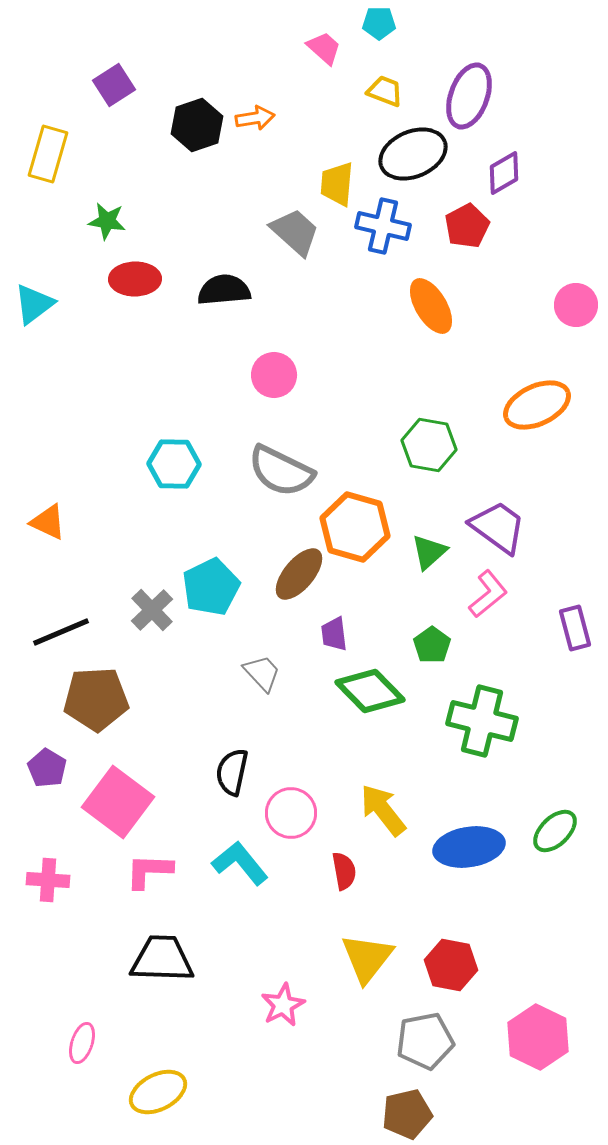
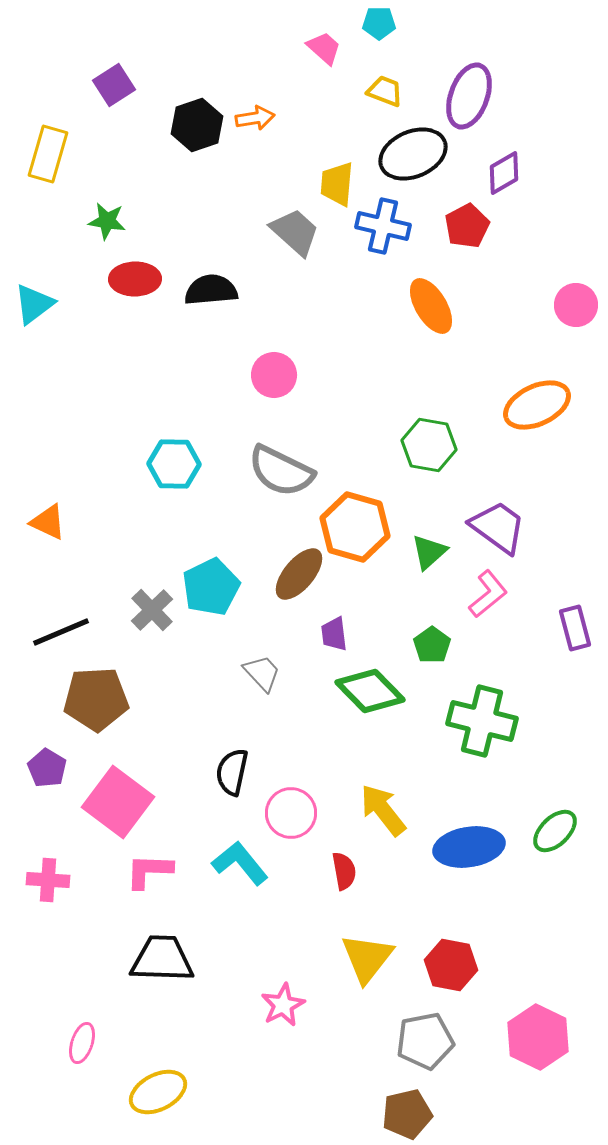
black semicircle at (224, 290): moved 13 px left
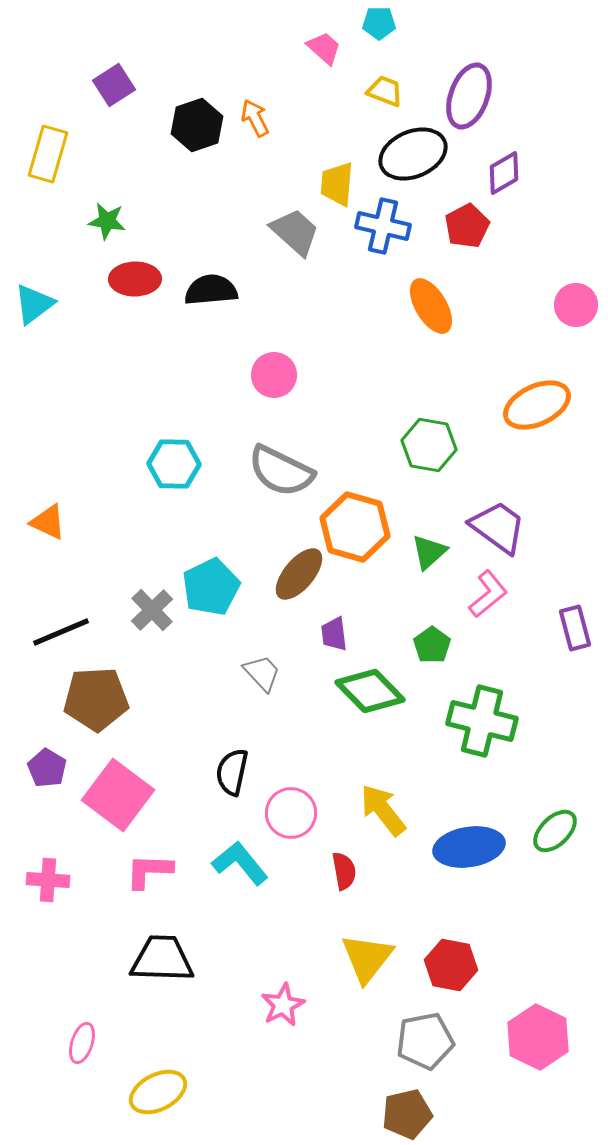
orange arrow at (255, 118): rotated 108 degrees counterclockwise
pink square at (118, 802): moved 7 px up
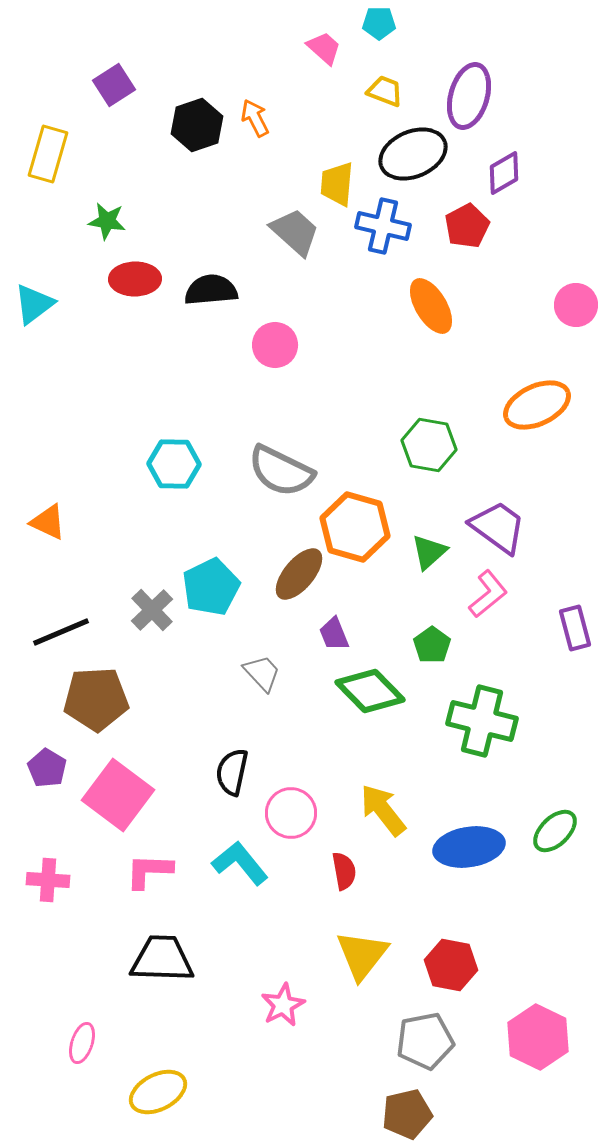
purple ellipse at (469, 96): rotated 4 degrees counterclockwise
pink circle at (274, 375): moved 1 px right, 30 px up
purple trapezoid at (334, 634): rotated 15 degrees counterclockwise
yellow triangle at (367, 958): moved 5 px left, 3 px up
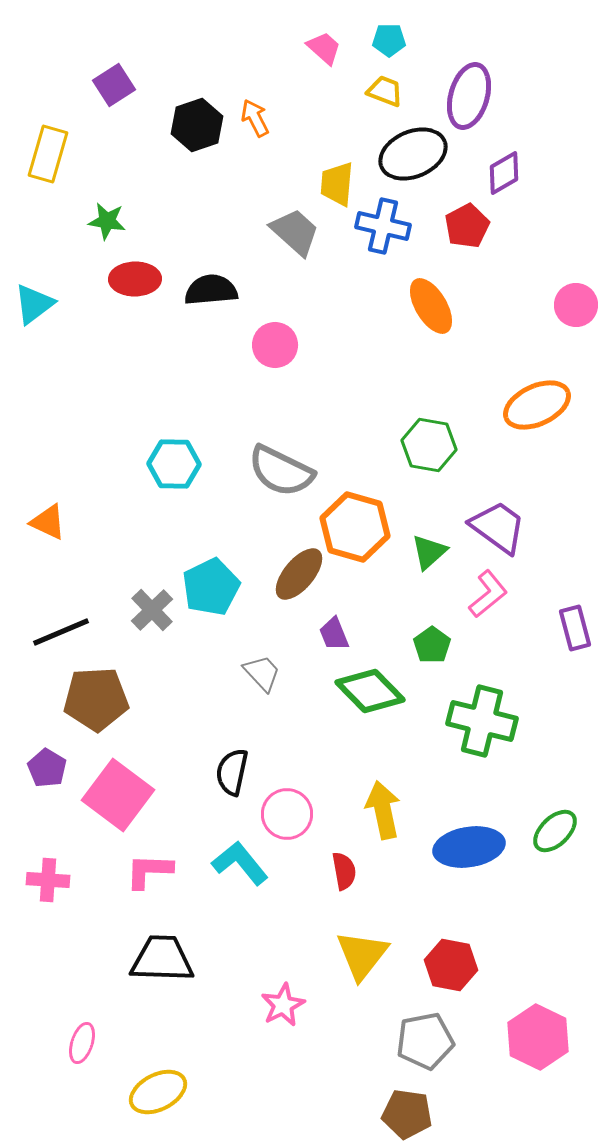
cyan pentagon at (379, 23): moved 10 px right, 17 px down
yellow arrow at (383, 810): rotated 26 degrees clockwise
pink circle at (291, 813): moved 4 px left, 1 px down
brown pentagon at (407, 1114): rotated 21 degrees clockwise
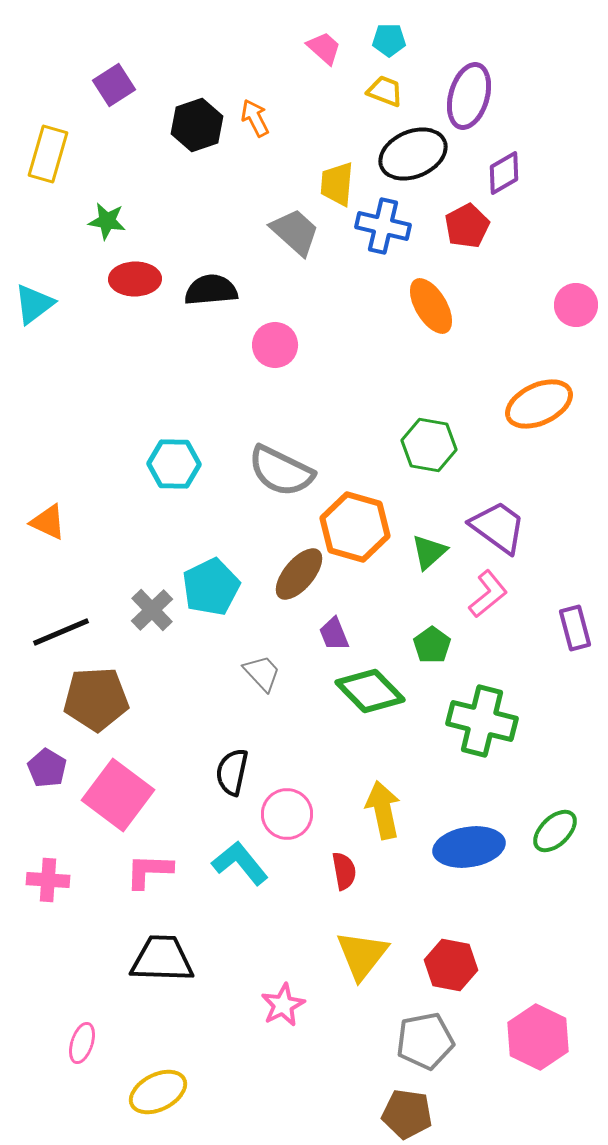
orange ellipse at (537, 405): moved 2 px right, 1 px up
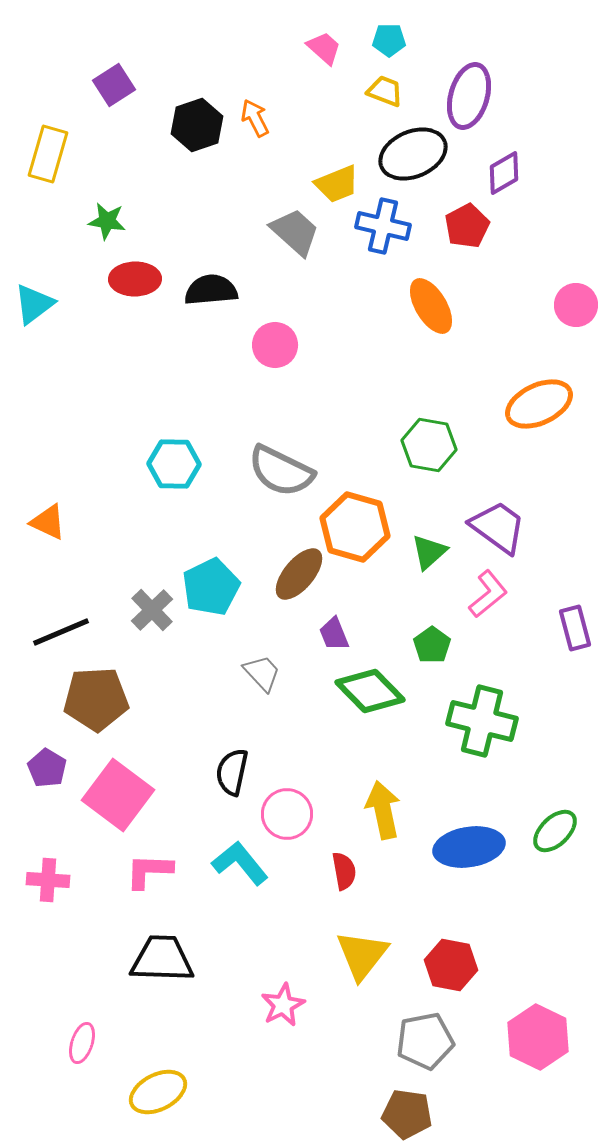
yellow trapezoid at (337, 184): rotated 117 degrees counterclockwise
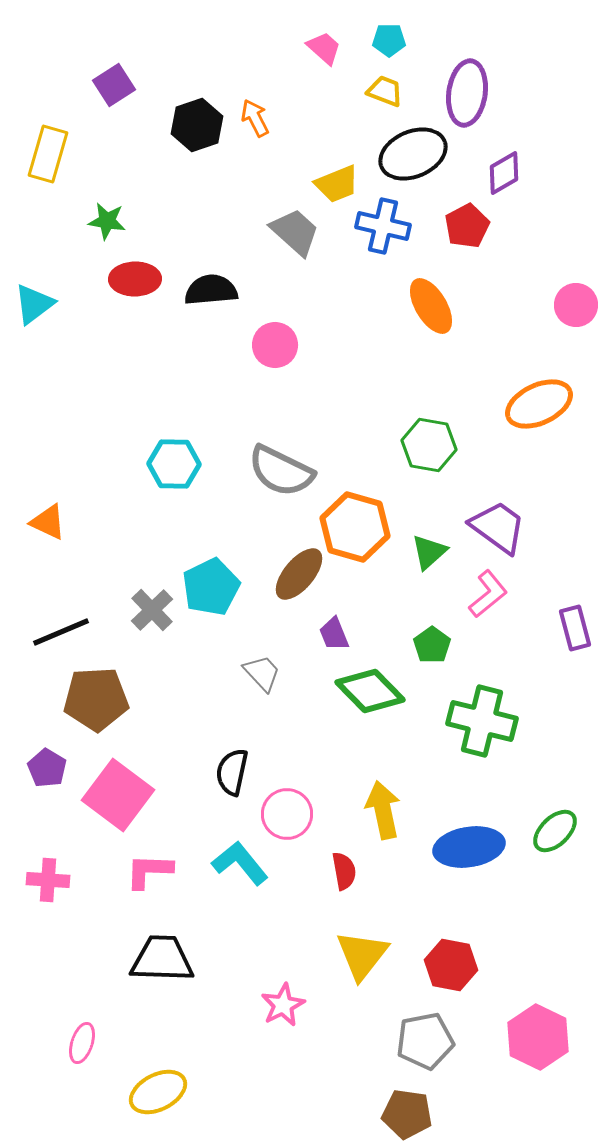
purple ellipse at (469, 96): moved 2 px left, 3 px up; rotated 8 degrees counterclockwise
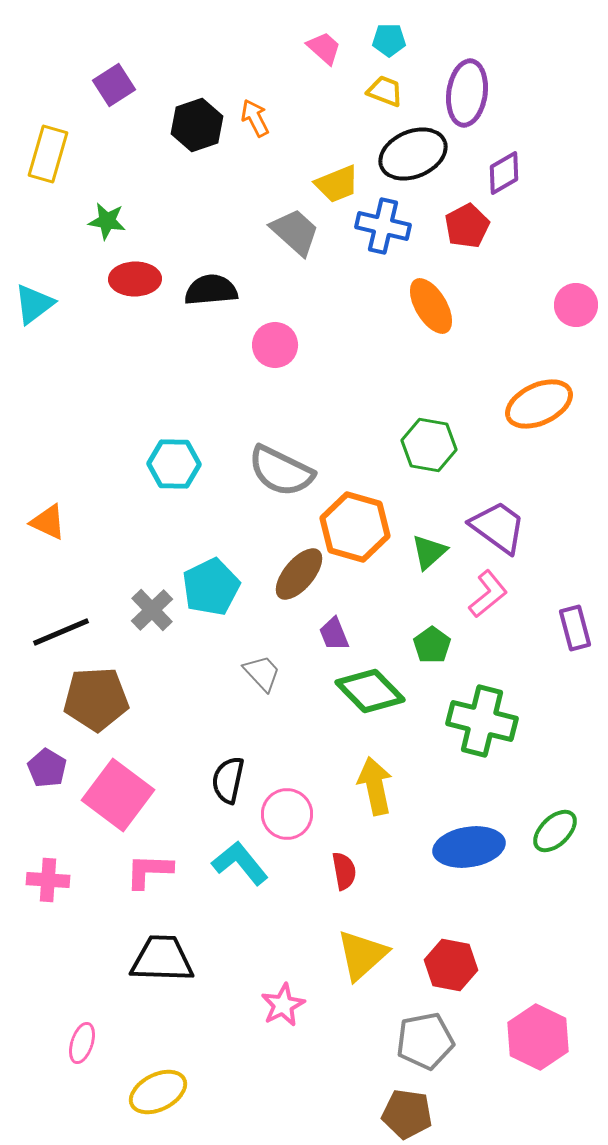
black semicircle at (232, 772): moved 4 px left, 8 px down
yellow arrow at (383, 810): moved 8 px left, 24 px up
yellow triangle at (362, 955): rotated 10 degrees clockwise
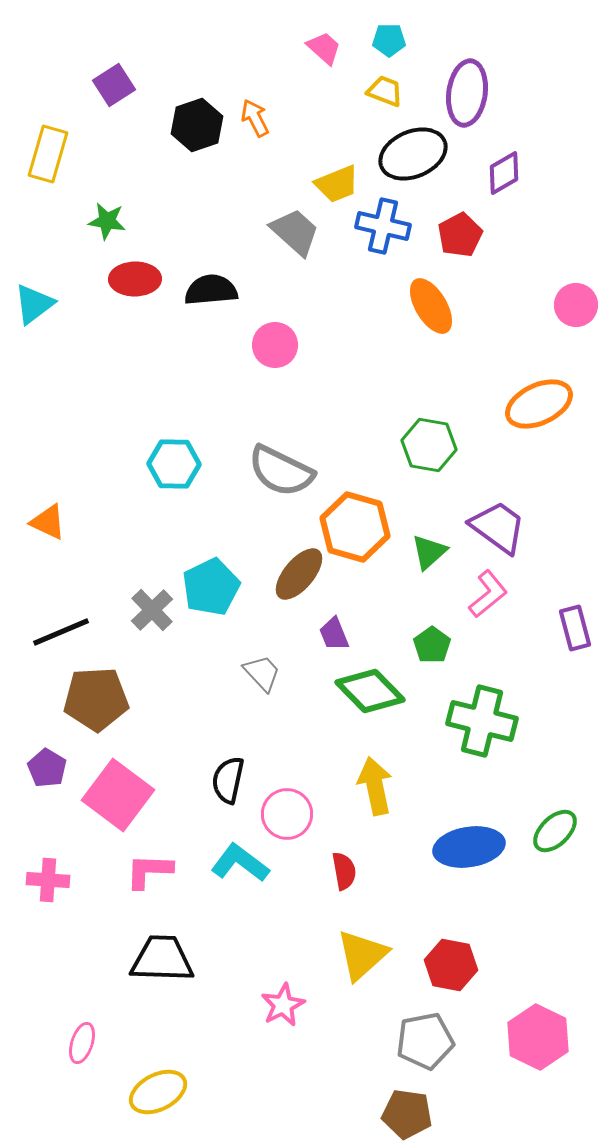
red pentagon at (467, 226): moved 7 px left, 9 px down
cyan L-shape at (240, 863): rotated 14 degrees counterclockwise
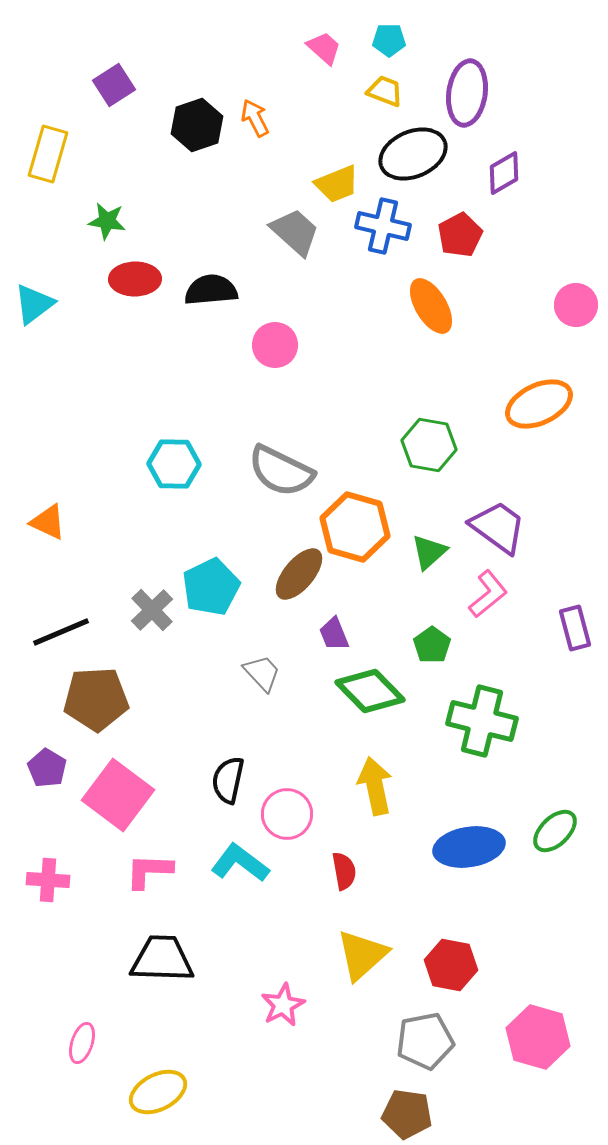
pink hexagon at (538, 1037): rotated 10 degrees counterclockwise
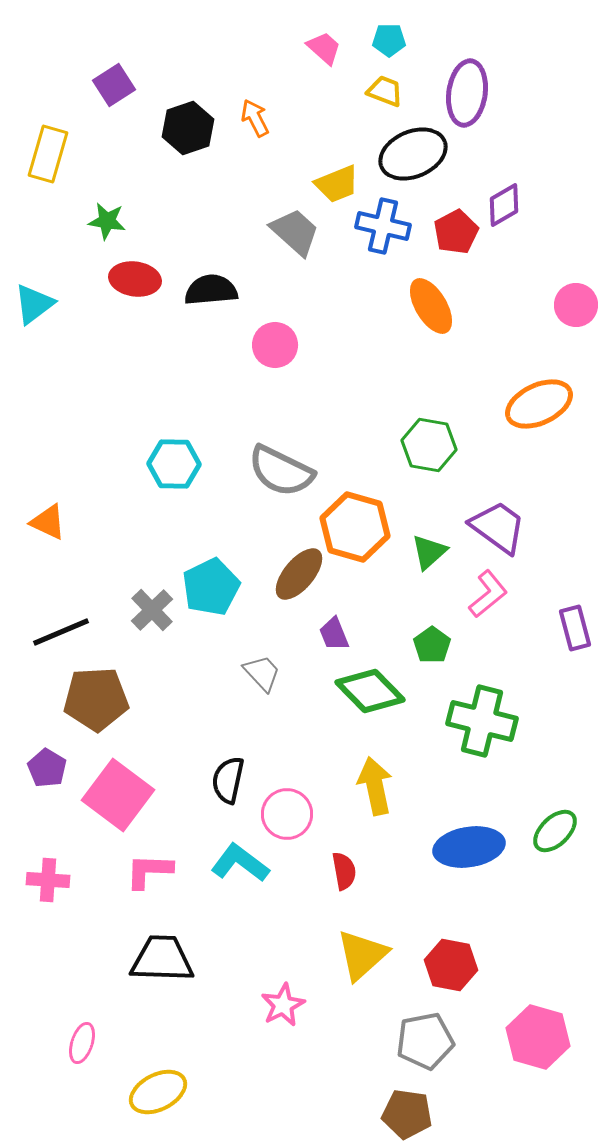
black hexagon at (197, 125): moved 9 px left, 3 px down
purple diamond at (504, 173): moved 32 px down
red pentagon at (460, 235): moved 4 px left, 3 px up
red ellipse at (135, 279): rotated 9 degrees clockwise
